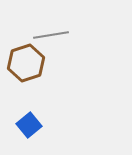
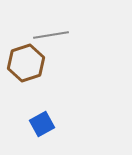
blue square: moved 13 px right, 1 px up; rotated 10 degrees clockwise
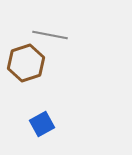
gray line: moved 1 px left; rotated 20 degrees clockwise
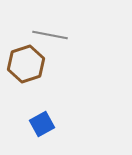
brown hexagon: moved 1 px down
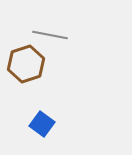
blue square: rotated 25 degrees counterclockwise
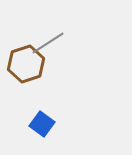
gray line: moved 2 px left, 8 px down; rotated 44 degrees counterclockwise
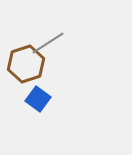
blue square: moved 4 px left, 25 px up
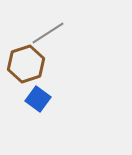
gray line: moved 10 px up
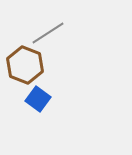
brown hexagon: moved 1 px left, 1 px down; rotated 21 degrees counterclockwise
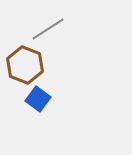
gray line: moved 4 px up
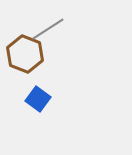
brown hexagon: moved 11 px up
